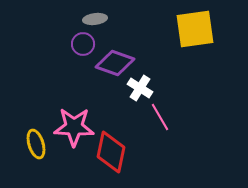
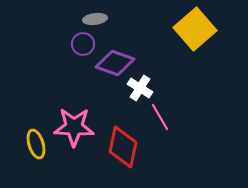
yellow square: rotated 33 degrees counterclockwise
red diamond: moved 12 px right, 5 px up
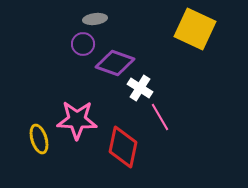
yellow square: rotated 24 degrees counterclockwise
pink star: moved 3 px right, 7 px up
yellow ellipse: moved 3 px right, 5 px up
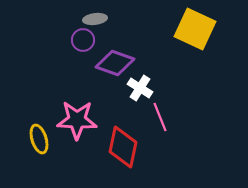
purple circle: moved 4 px up
pink line: rotated 8 degrees clockwise
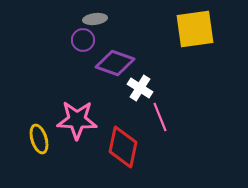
yellow square: rotated 33 degrees counterclockwise
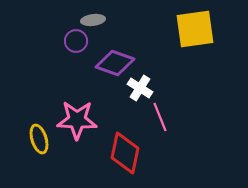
gray ellipse: moved 2 px left, 1 px down
purple circle: moved 7 px left, 1 px down
red diamond: moved 2 px right, 6 px down
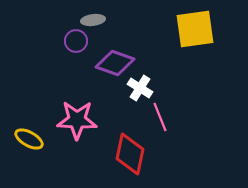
yellow ellipse: moved 10 px left; rotated 44 degrees counterclockwise
red diamond: moved 5 px right, 1 px down
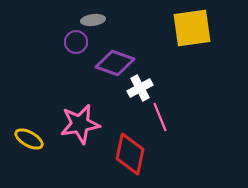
yellow square: moved 3 px left, 1 px up
purple circle: moved 1 px down
white cross: rotated 30 degrees clockwise
pink star: moved 3 px right, 4 px down; rotated 12 degrees counterclockwise
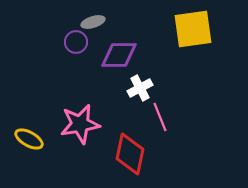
gray ellipse: moved 2 px down; rotated 10 degrees counterclockwise
yellow square: moved 1 px right, 1 px down
purple diamond: moved 4 px right, 8 px up; rotated 21 degrees counterclockwise
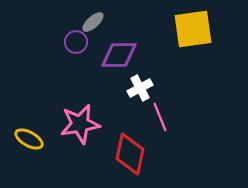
gray ellipse: rotated 25 degrees counterclockwise
